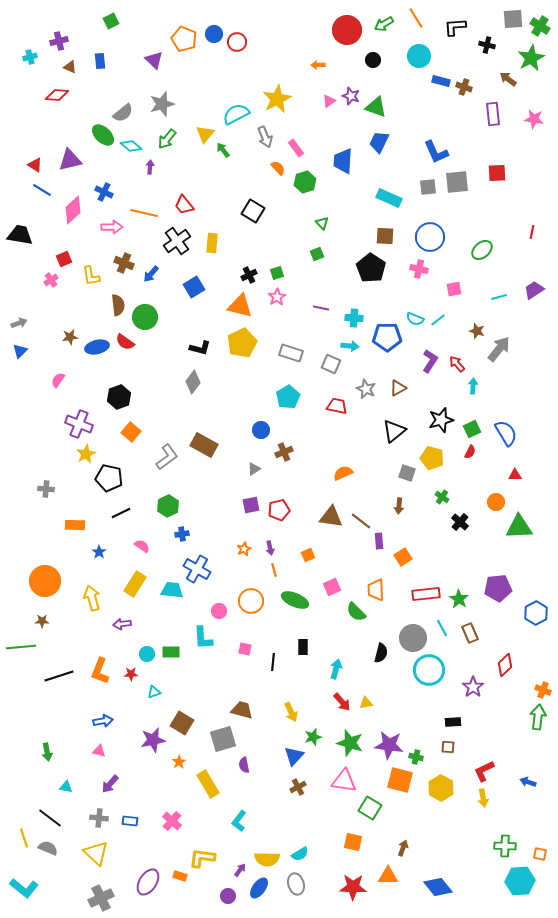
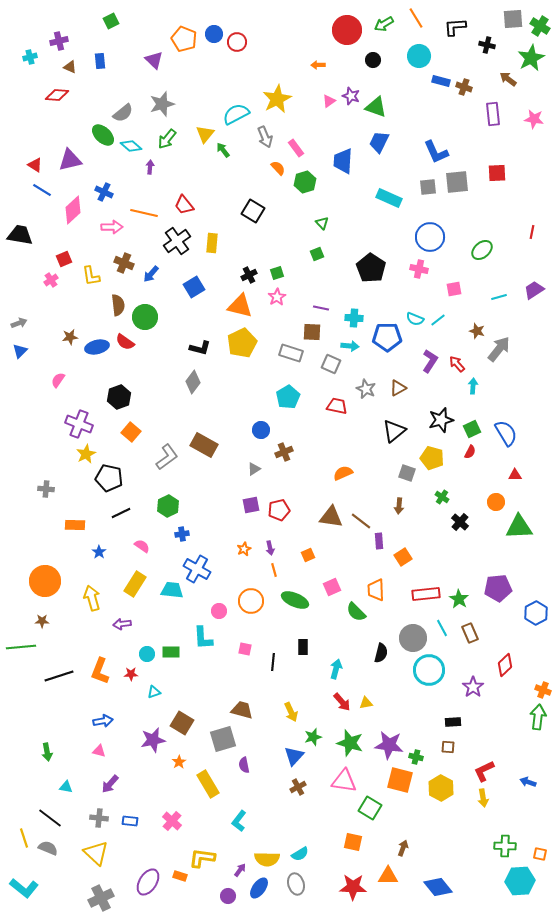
brown square at (385, 236): moved 73 px left, 96 px down
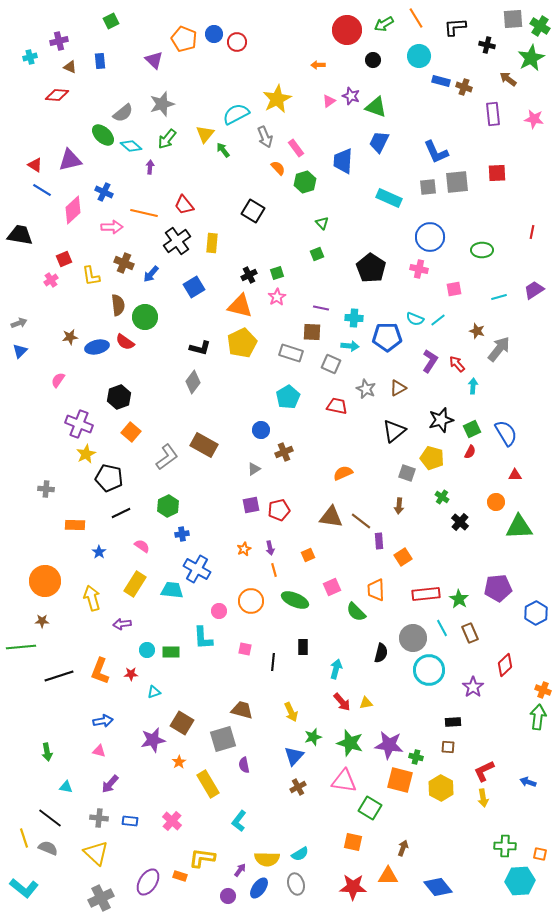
green ellipse at (482, 250): rotated 40 degrees clockwise
cyan circle at (147, 654): moved 4 px up
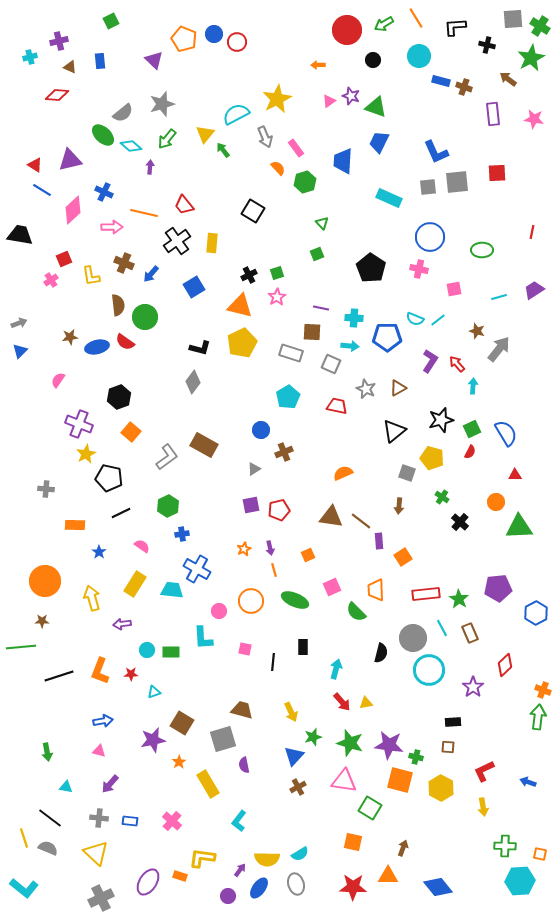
yellow arrow at (483, 798): moved 9 px down
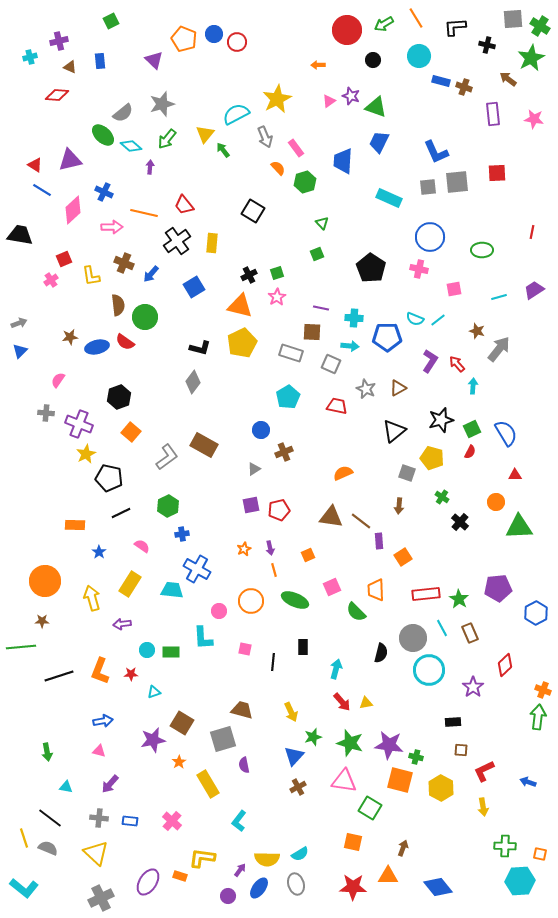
gray cross at (46, 489): moved 76 px up
yellow rectangle at (135, 584): moved 5 px left
brown square at (448, 747): moved 13 px right, 3 px down
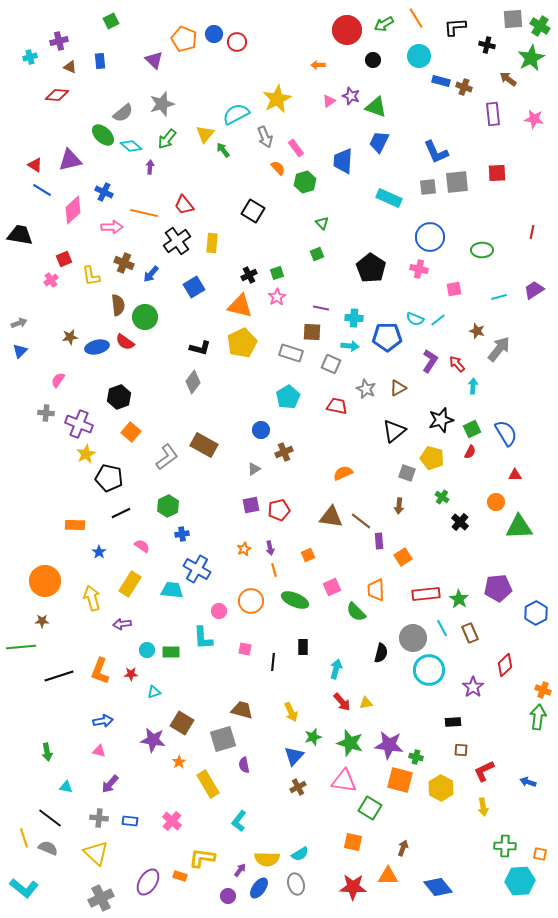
purple star at (153, 740): rotated 20 degrees clockwise
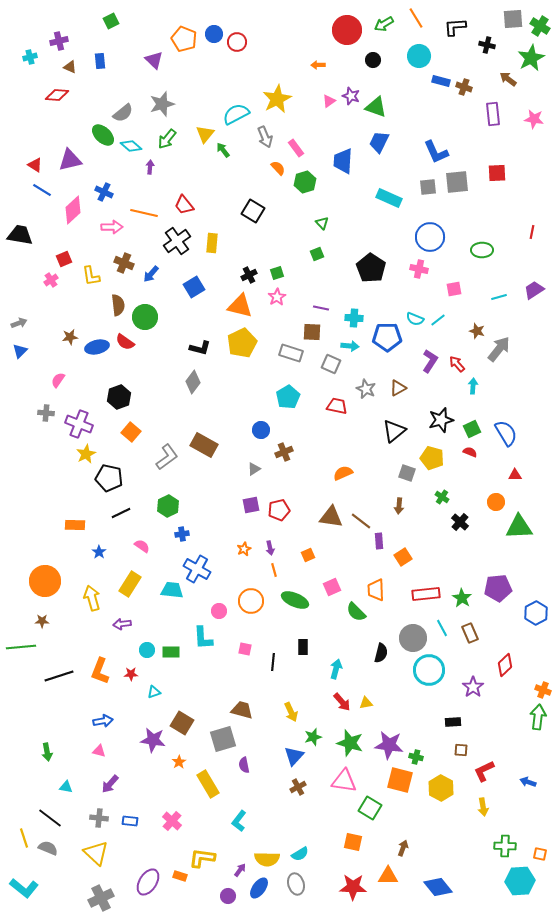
red semicircle at (470, 452): rotated 96 degrees counterclockwise
green star at (459, 599): moved 3 px right, 1 px up
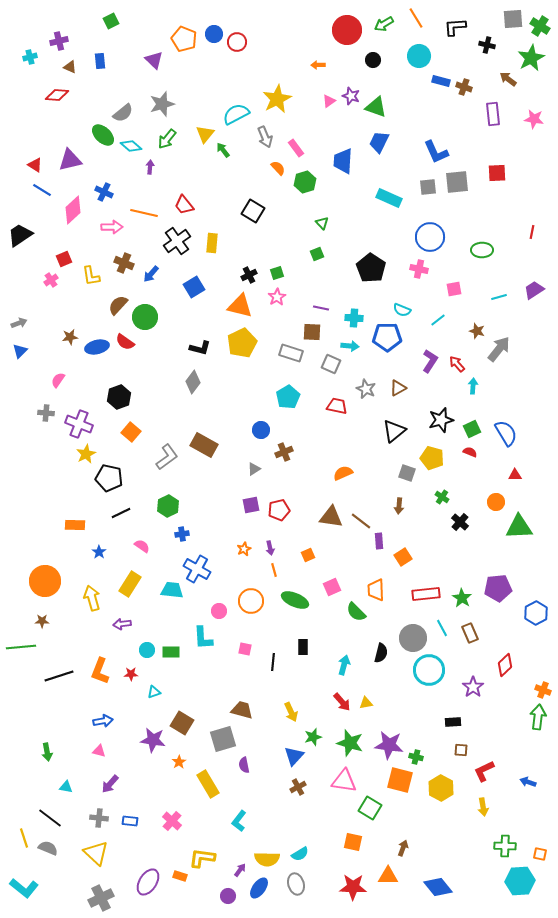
black trapezoid at (20, 235): rotated 44 degrees counterclockwise
brown semicircle at (118, 305): rotated 130 degrees counterclockwise
cyan semicircle at (415, 319): moved 13 px left, 9 px up
cyan arrow at (336, 669): moved 8 px right, 4 px up
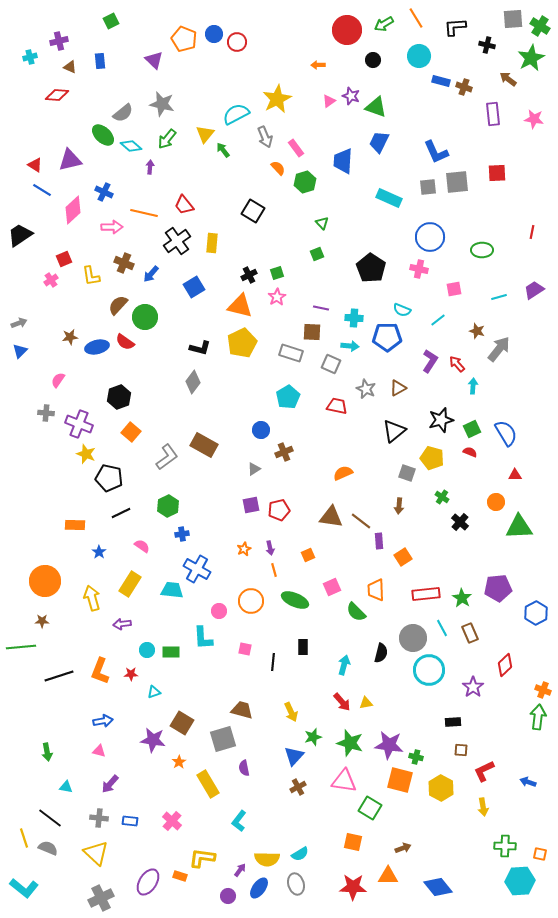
gray star at (162, 104): rotated 30 degrees clockwise
yellow star at (86, 454): rotated 24 degrees counterclockwise
purple semicircle at (244, 765): moved 3 px down
brown arrow at (403, 848): rotated 49 degrees clockwise
